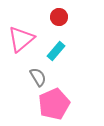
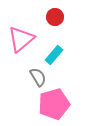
red circle: moved 4 px left
cyan rectangle: moved 2 px left, 4 px down
pink pentagon: rotated 8 degrees clockwise
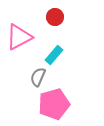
pink triangle: moved 2 px left, 2 px up; rotated 12 degrees clockwise
gray semicircle: rotated 126 degrees counterclockwise
